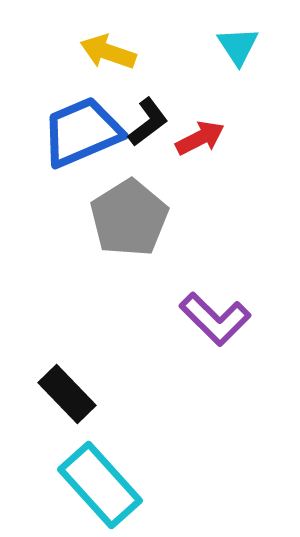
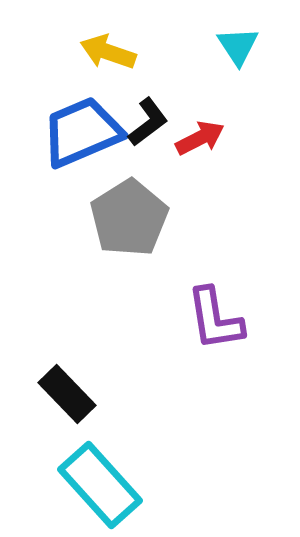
purple L-shape: rotated 36 degrees clockwise
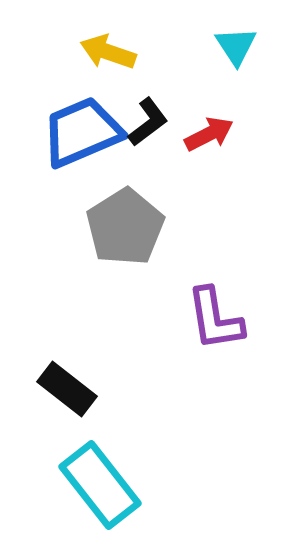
cyan triangle: moved 2 px left
red arrow: moved 9 px right, 4 px up
gray pentagon: moved 4 px left, 9 px down
black rectangle: moved 5 px up; rotated 8 degrees counterclockwise
cyan rectangle: rotated 4 degrees clockwise
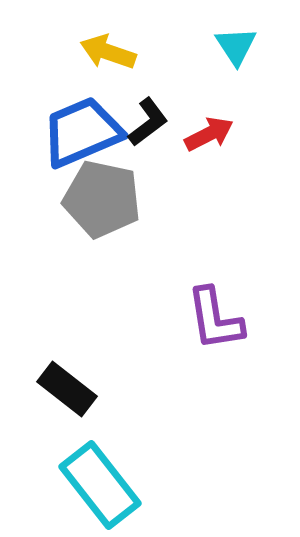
gray pentagon: moved 23 px left, 28 px up; rotated 28 degrees counterclockwise
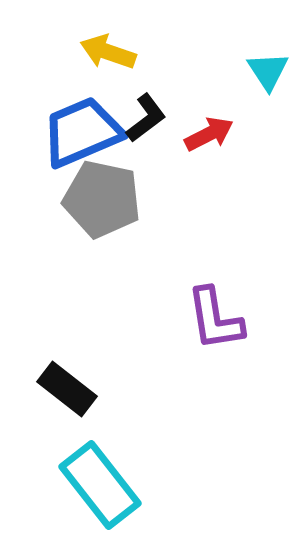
cyan triangle: moved 32 px right, 25 px down
black L-shape: moved 2 px left, 4 px up
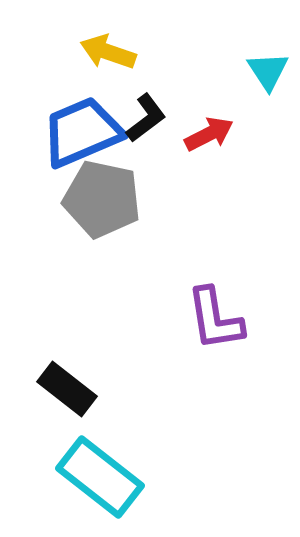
cyan rectangle: moved 8 px up; rotated 14 degrees counterclockwise
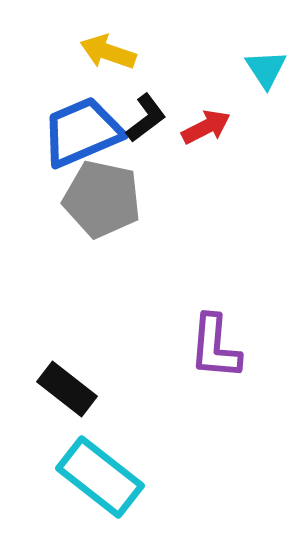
cyan triangle: moved 2 px left, 2 px up
red arrow: moved 3 px left, 7 px up
purple L-shape: moved 28 px down; rotated 14 degrees clockwise
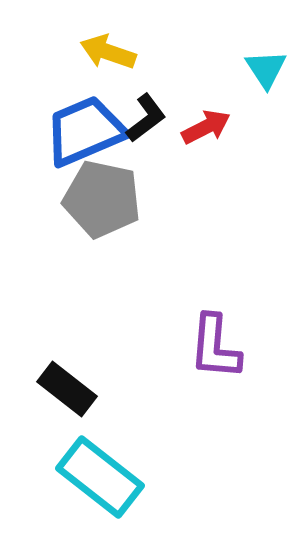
blue trapezoid: moved 3 px right, 1 px up
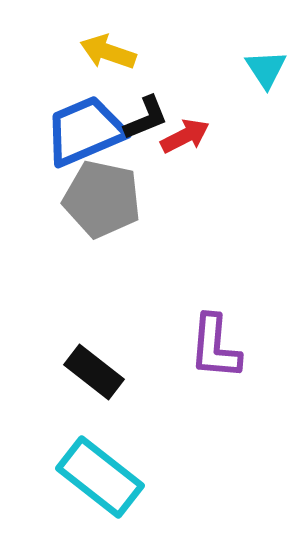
black L-shape: rotated 15 degrees clockwise
red arrow: moved 21 px left, 9 px down
black rectangle: moved 27 px right, 17 px up
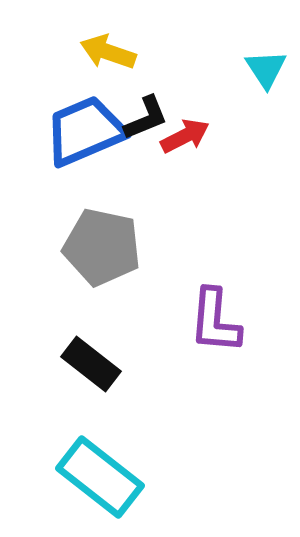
gray pentagon: moved 48 px down
purple L-shape: moved 26 px up
black rectangle: moved 3 px left, 8 px up
